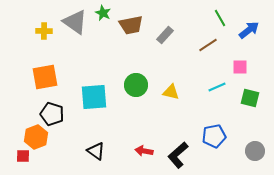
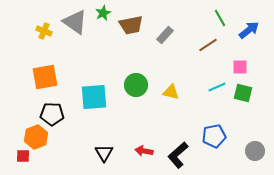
green star: rotated 21 degrees clockwise
yellow cross: rotated 21 degrees clockwise
green square: moved 7 px left, 5 px up
black pentagon: rotated 15 degrees counterclockwise
black triangle: moved 8 px right, 2 px down; rotated 24 degrees clockwise
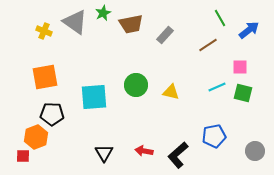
brown trapezoid: moved 1 px up
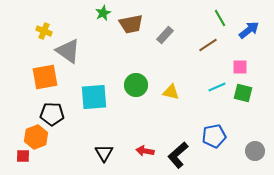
gray triangle: moved 7 px left, 29 px down
red arrow: moved 1 px right
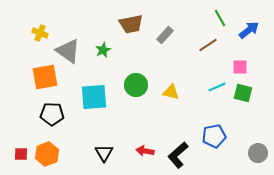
green star: moved 37 px down
yellow cross: moved 4 px left, 2 px down
orange hexagon: moved 11 px right, 17 px down
gray circle: moved 3 px right, 2 px down
red square: moved 2 px left, 2 px up
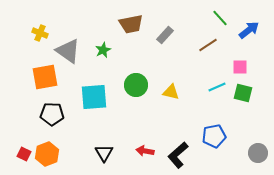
green line: rotated 12 degrees counterclockwise
red square: moved 3 px right; rotated 24 degrees clockwise
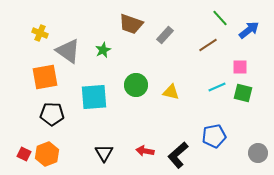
brown trapezoid: rotated 30 degrees clockwise
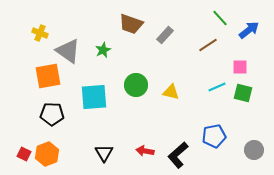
orange square: moved 3 px right, 1 px up
gray circle: moved 4 px left, 3 px up
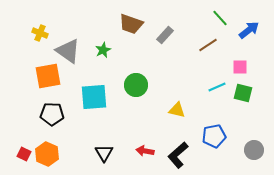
yellow triangle: moved 6 px right, 18 px down
orange hexagon: rotated 15 degrees counterclockwise
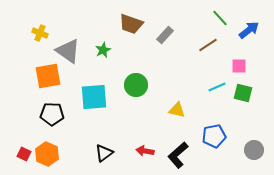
pink square: moved 1 px left, 1 px up
black triangle: rotated 24 degrees clockwise
